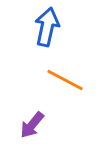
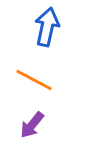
orange line: moved 31 px left
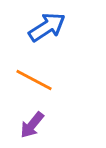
blue arrow: rotated 45 degrees clockwise
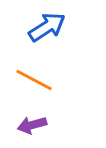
purple arrow: rotated 36 degrees clockwise
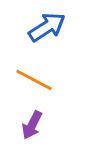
purple arrow: rotated 48 degrees counterclockwise
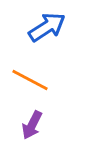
orange line: moved 4 px left
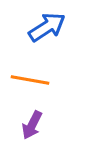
orange line: rotated 18 degrees counterclockwise
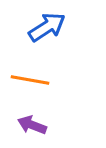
purple arrow: rotated 84 degrees clockwise
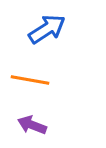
blue arrow: moved 2 px down
